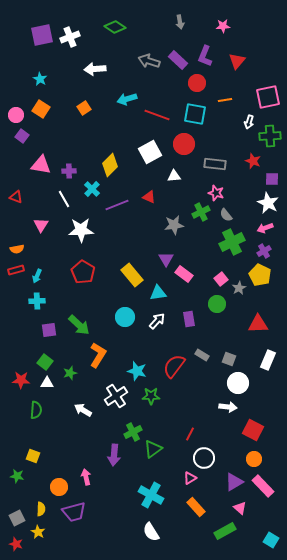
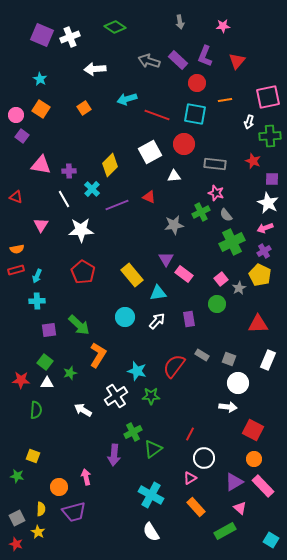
purple square at (42, 35): rotated 35 degrees clockwise
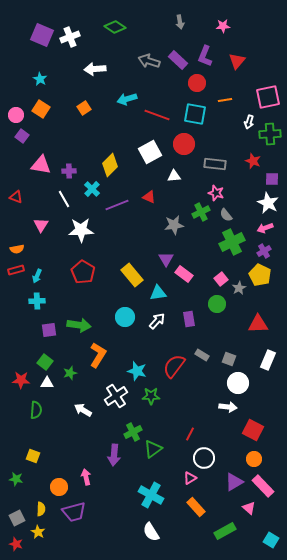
green cross at (270, 136): moved 2 px up
green arrow at (79, 325): rotated 35 degrees counterclockwise
green star at (17, 476): moved 1 px left, 3 px down
pink triangle at (240, 508): moved 9 px right
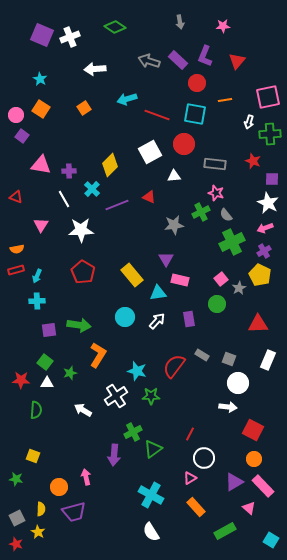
pink rectangle at (184, 274): moved 4 px left, 6 px down; rotated 24 degrees counterclockwise
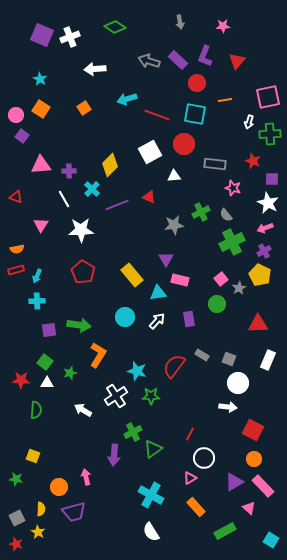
pink triangle at (41, 165): rotated 15 degrees counterclockwise
pink star at (216, 193): moved 17 px right, 5 px up
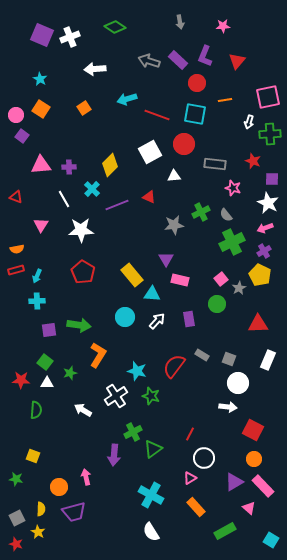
purple cross at (69, 171): moved 4 px up
cyan triangle at (158, 293): moved 6 px left, 1 px down; rotated 12 degrees clockwise
green star at (151, 396): rotated 18 degrees clockwise
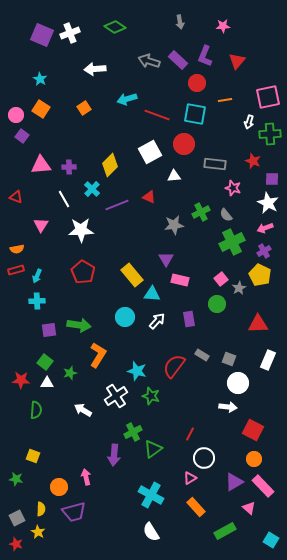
white cross at (70, 37): moved 4 px up
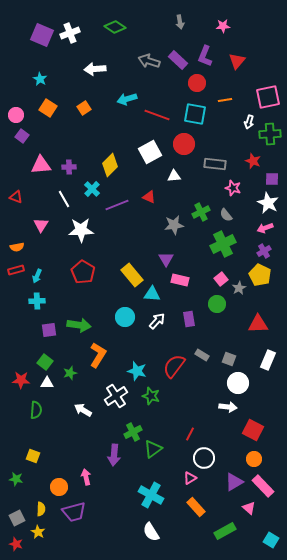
orange square at (41, 109): moved 7 px right, 1 px up
green cross at (232, 242): moved 9 px left, 2 px down
orange semicircle at (17, 249): moved 2 px up
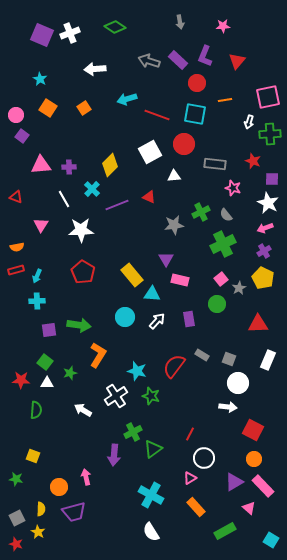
yellow pentagon at (260, 275): moved 3 px right, 3 px down
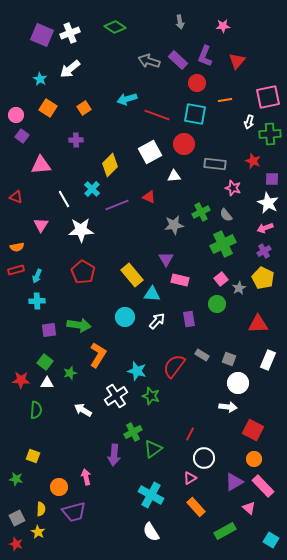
white arrow at (95, 69): moved 25 px left; rotated 35 degrees counterclockwise
purple cross at (69, 167): moved 7 px right, 27 px up
